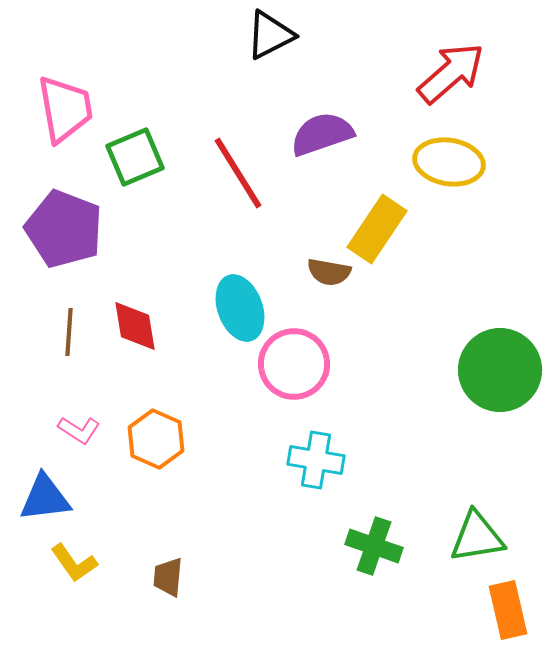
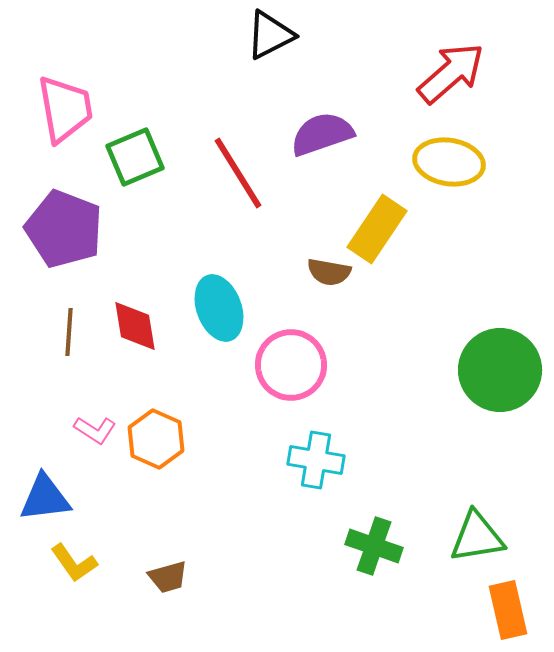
cyan ellipse: moved 21 px left
pink circle: moved 3 px left, 1 px down
pink L-shape: moved 16 px right
brown trapezoid: rotated 111 degrees counterclockwise
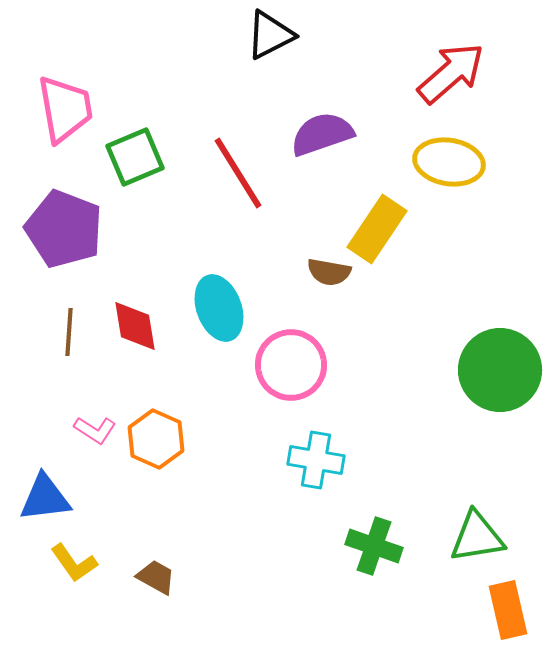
brown trapezoid: moved 12 px left; rotated 135 degrees counterclockwise
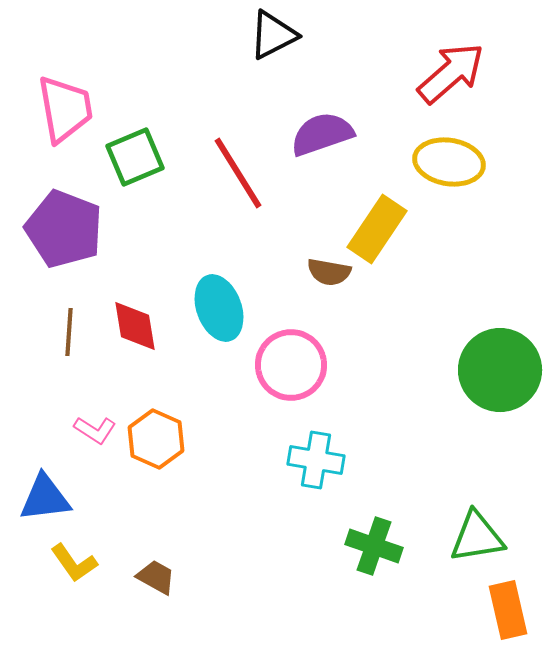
black triangle: moved 3 px right
